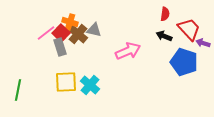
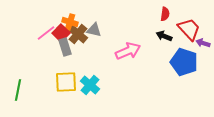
gray rectangle: moved 5 px right
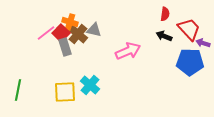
blue pentagon: moved 6 px right; rotated 16 degrees counterclockwise
yellow square: moved 1 px left, 10 px down
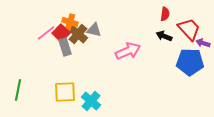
cyan cross: moved 1 px right, 16 px down
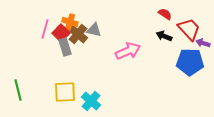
red semicircle: rotated 64 degrees counterclockwise
pink line: moved 1 px left, 4 px up; rotated 36 degrees counterclockwise
green line: rotated 25 degrees counterclockwise
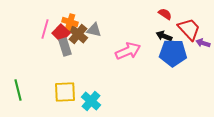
blue pentagon: moved 17 px left, 9 px up
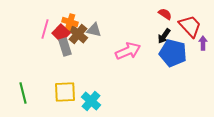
red trapezoid: moved 1 px right, 3 px up
black arrow: rotated 77 degrees counterclockwise
purple arrow: rotated 72 degrees clockwise
blue pentagon: rotated 12 degrees clockwise
green line: moved 5 px right, 3 px down
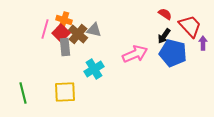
orange cross: moved 6 px left, 2 px up
gray rectangle: rotated 12 degrees clockwise
pink arrow: moved 7 px right, 3 px down
cyan cross: moved 3 px right, 32 px up; rotated 18 degrees clockwise
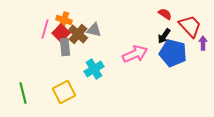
yellow square: moved 1 px left; rotated 25 degrees counterclockwise
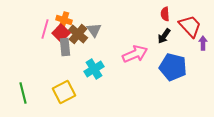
red semicircle: rotated 128 degrees counterclockwise
gray triangle: rotated 42 degrees clockwise
blue pentagon: moved 14 px down
